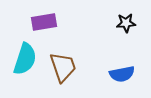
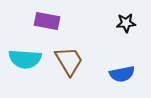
purple rectangle: moved 3 px right, 1 px up; rotated 20 degrees clockwise
cyan semicircle: rotated 76 degrees clockwise
brown trapezoid: moved 6 px right, 6 px up; rotated 12 degrees counterclockwise
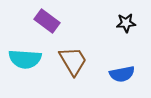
purple rectangle: rotated 25 degrees clockwise
brown trapezoid: moved 4 px right
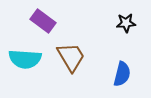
purple rectangle: moved 4 px left
brown trapezoid: moved 2 px left, 4 px up
blue semicircle: rotated 65 degrees counterclockwise
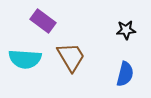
black star: moved 7 px down
blue semicircle: moved 3 px right
